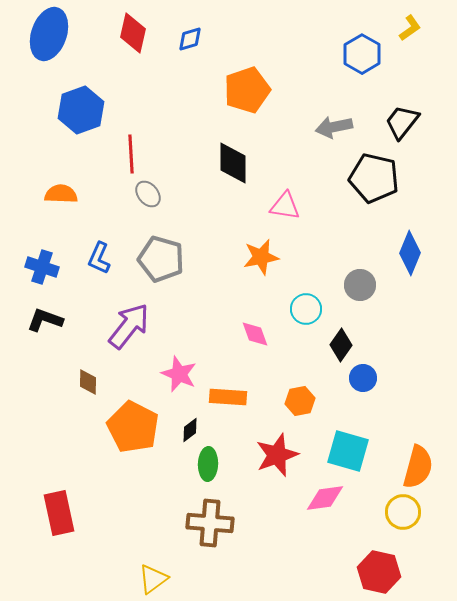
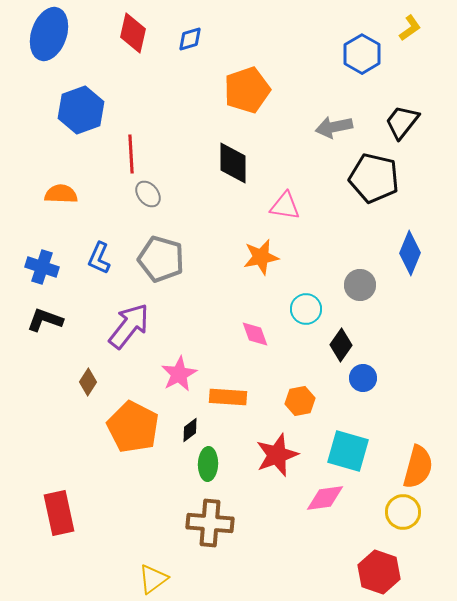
pink star at (179, 374): rotated 21 degrees clockwise
brown diamond at (88, 382): rotated 32 degrees clockwise
red hexagon at (379, 572): rotated 6 degrees clockwise
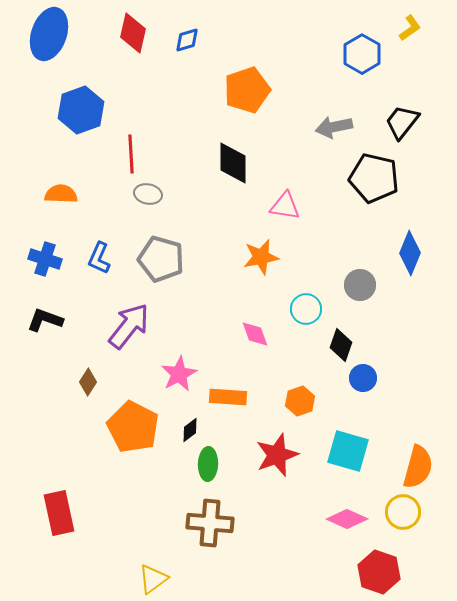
blue diamond at (190, 39): moved 3 px left, 1 px down
gray ellipse at (148, 194): rotated 40 degrees counterclockwise
blue cross at (42, 267): moved 3 px right, 8 px up
black diamond at (341, 345): rotated 16 degrees counterclockwise
orange hexagon at (300, 401): rotated 8 degrees counterclockwise
pink diamond at (325, 498): moved 22 px right, 21 px down; rotated 33 degrees clockwise
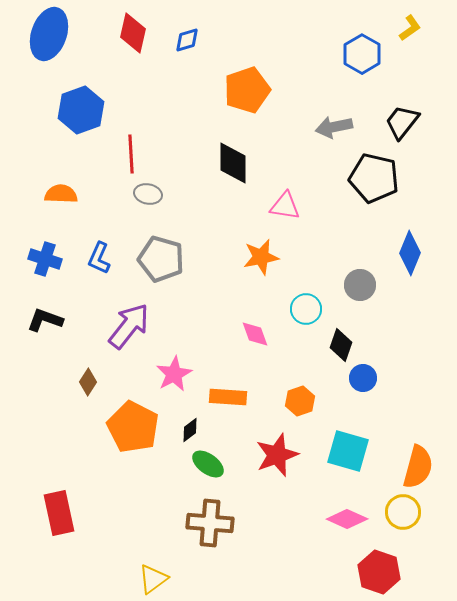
pink star at (179, 374): moved 5 px left
green ellipse at (208, 464): rotated 56 degrees counterclockwise
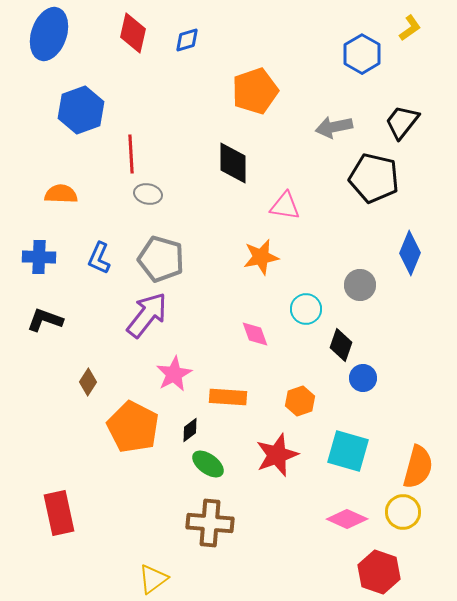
orange pentagon at (247, 90): moved 8 px right, 1 px down
blue cross at (45, 259): moved 6 px left, 2 px up; rotated 16 degrees counterclockwise
purple arrow at (129, 326): moved 18 px right, 11 px up
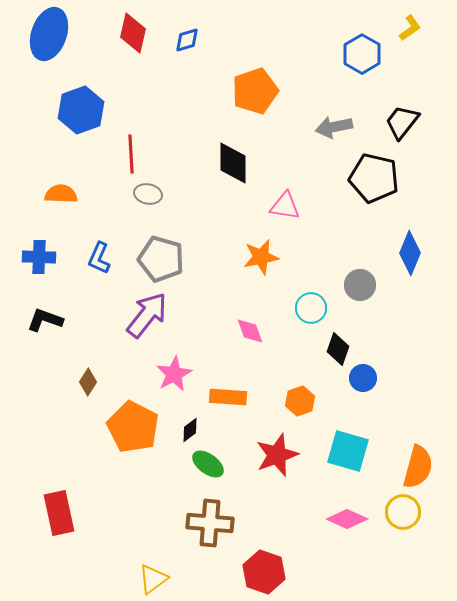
cyan circle at (306, 309): moved 5 px right, 1 px up
pink diamond at (255, 334): moved 5 px left, 3 px up
black diamond at (341, 345): moved 3 px left, 4 px down
red hexagon at (379, 572): moved 115 px left
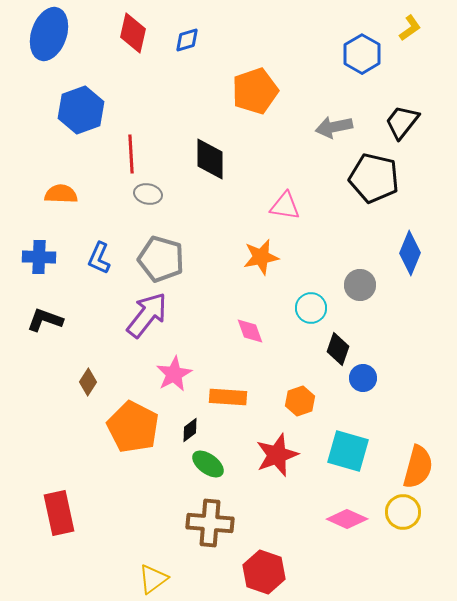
black diamond at (233, 163): moved 23 px left, 4 px up
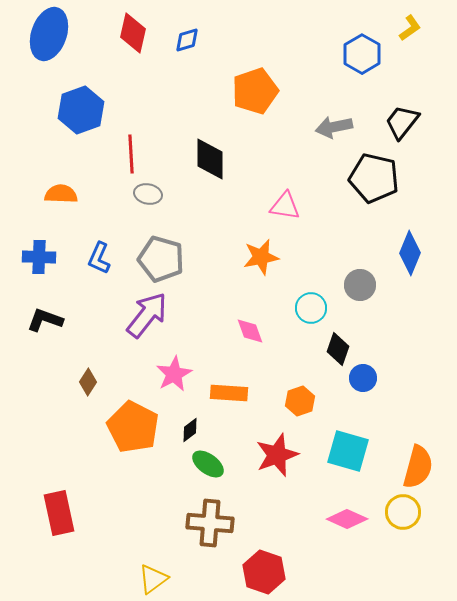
orange rectangle at (228, 397): moved 1 px right, 4 px up
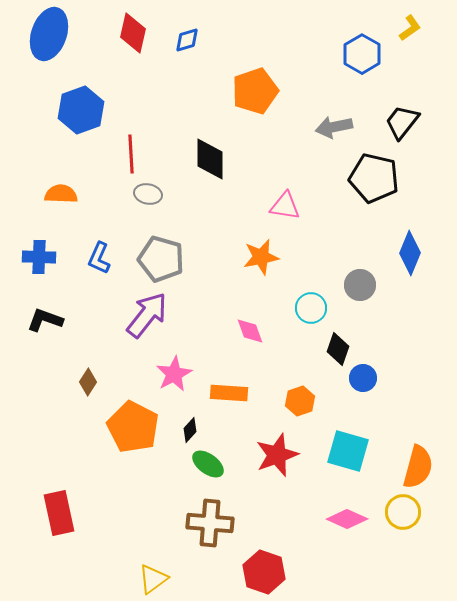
black diamond at (190, 430): rotated 10 degrees counterclockwise
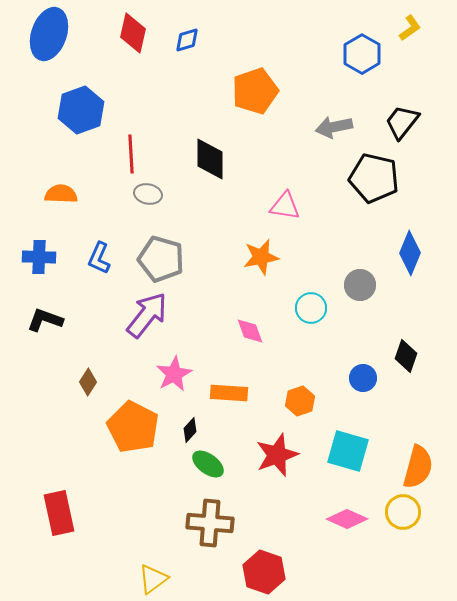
black diamond at (338, 349): moved 68 px right, 7 px down
